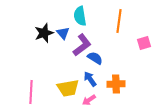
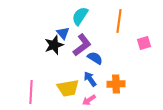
cyan semicircle: rotated 42 degrees clockwise
black star: moved 10 px right, 12 px down
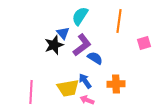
blue arrow: moved 5 px left, 2 px down
pink arrow: moved 2 px left; rotated 56 degrees clockwise
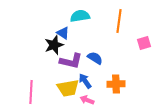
cyan semicircle: rotated 48 degrees clockwise
blue triangle: rotated 16 degrees counterclockwise
purple L-shape: moved 11 px left, 16 px down; rotated 50 degrees clockwise
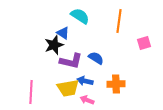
cyan semicircle: rotated 42 degrees clockwise
blue semicircle: moved 1 px right
blue arrow: rotated 42 degrees counterclockwise
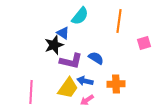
cyan semicircle: rotated 96 degrees clockwise
yellow trapezoid: rotated 45 degrees counterclockwise
pink arrow: rotated 56 degrees counterclockwise
